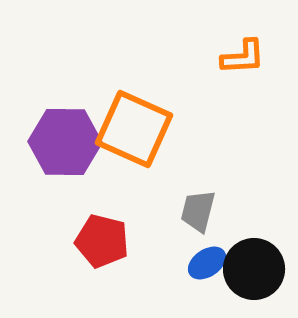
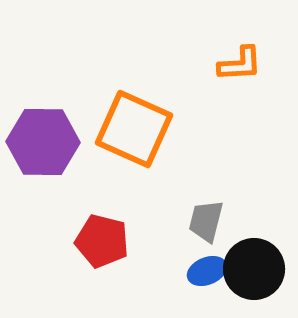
orange L-shape: moved 3 px left, 7 px down
purple hexagon: moved 22 px left
gray trapezoid: moved 8 px right, 10 px down
blue ellipse: moved 8 px down; rotated 12 degrees clockwise
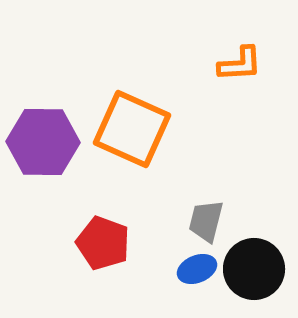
orange square: moved 2 px left
red pentagon: moved 1 px right, 2 px down; rotated 6 degrees clockwise
blue ellipse: moved 10 px left, 2 px up
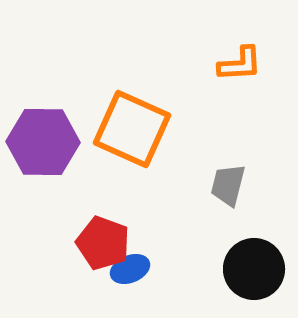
gray trapezoid: moved 22 px right, 36 px up
blue ellipse: moved 67 px left
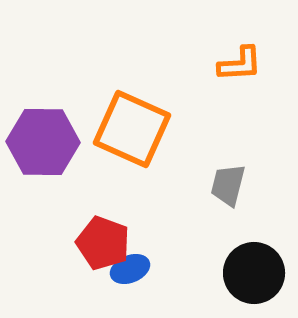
black circle: moved 4 px down
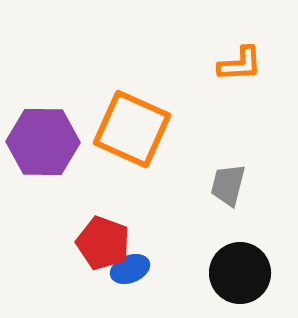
black circle: moved 14 px left
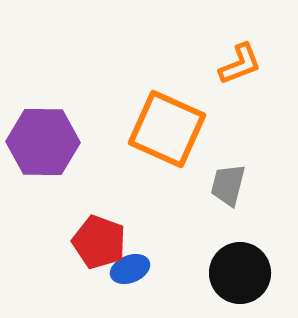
orange L-shape: rotated 18 degrees counterclockwise
orange square: moved 35 px right
red pentagon: moved 4 px left, 1 px up
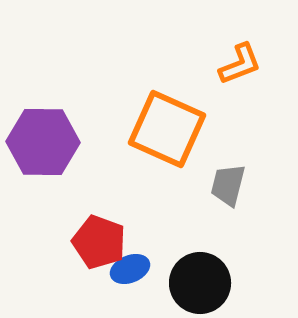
black circle: moved 40 px left, 10 px down
